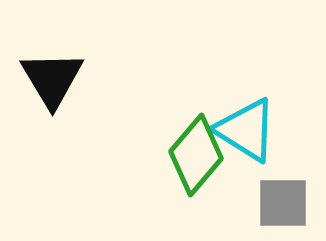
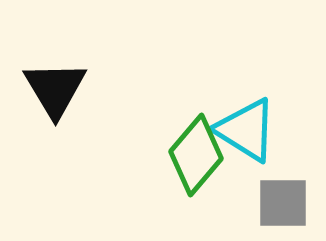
black triangle: moved 3 px right, 10 px down
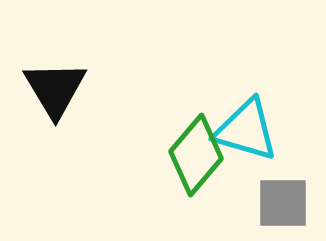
cyan triangle: rotated 16 degrees counterclockwise
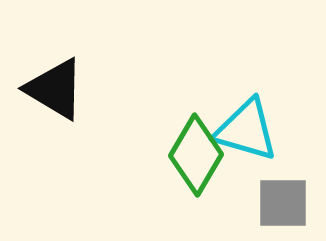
black triangle: rotated 28 degrees counterclockwise
green diamond: rotated 10 degrees counterclockwise
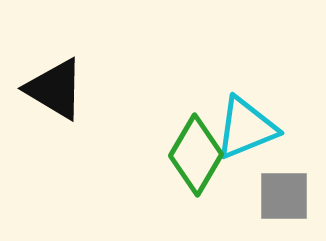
cyan triangle: moved 2 px up; rotated 38 degrees counterclockwise
gray square: moved 1 px right, 7 px up
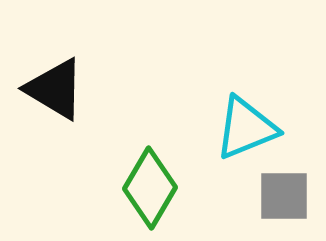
green diamond: moved 46 px left, 33 px down
